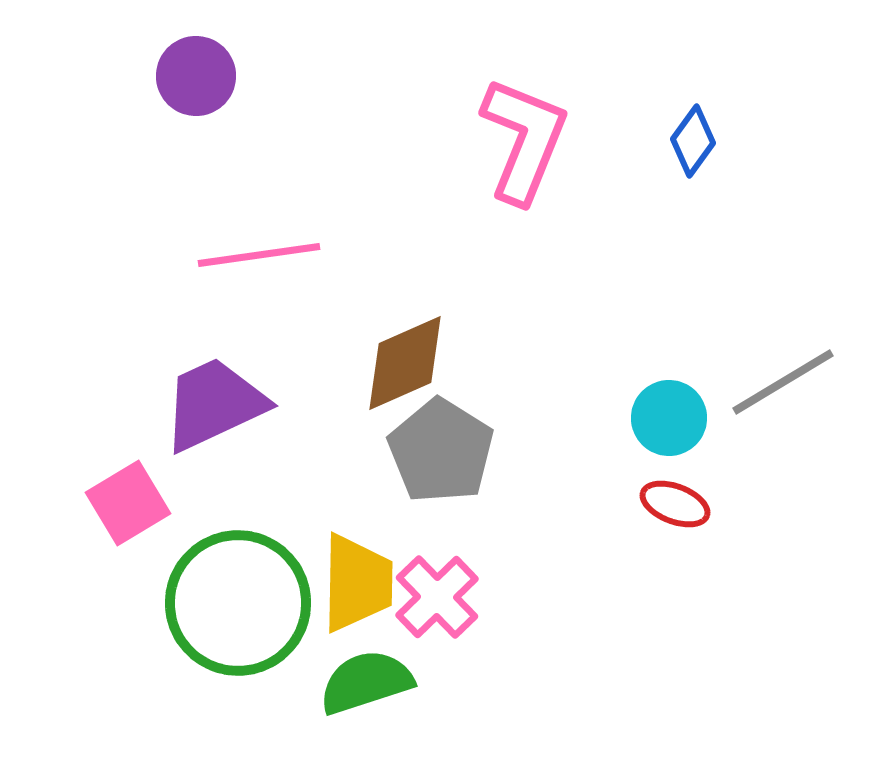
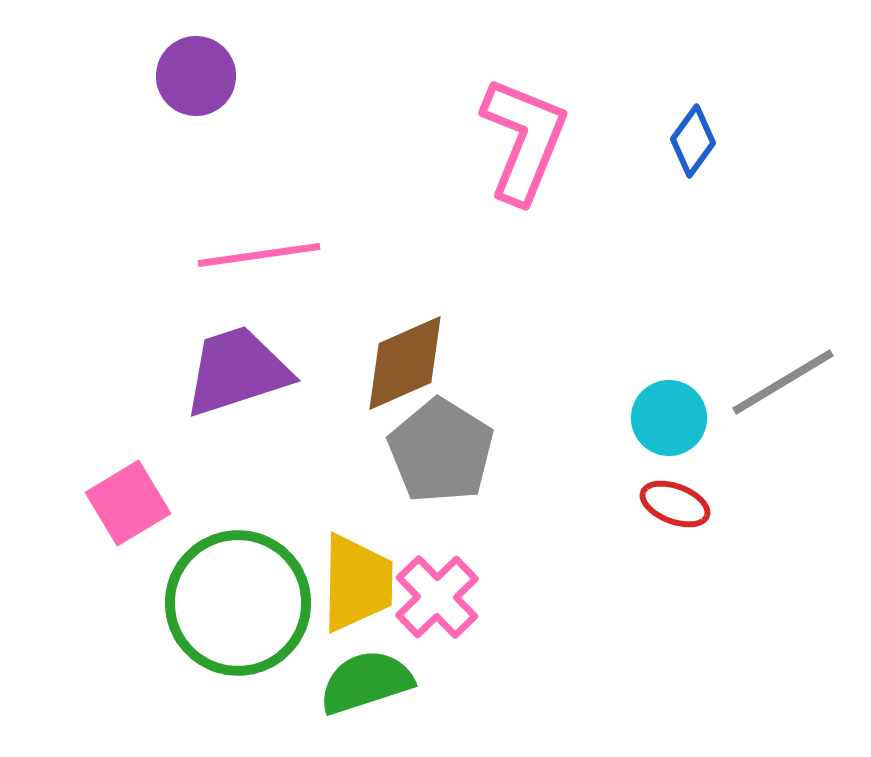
purple trapezoid: moved 23 px right, 33 px up; rotated 7 degrees clockwise
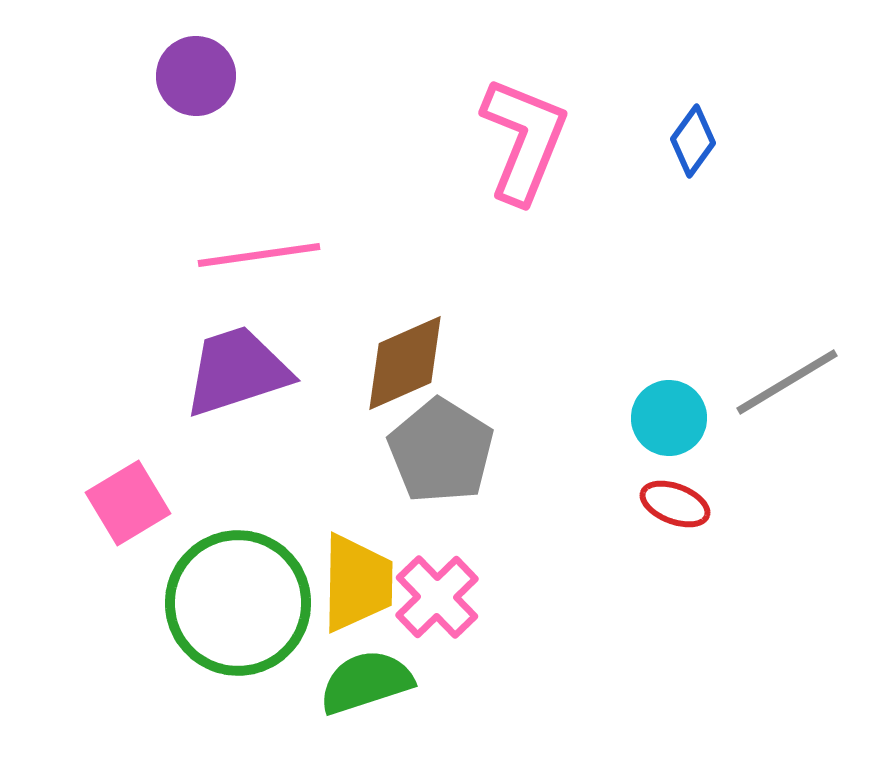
gray line: moved 4 px right
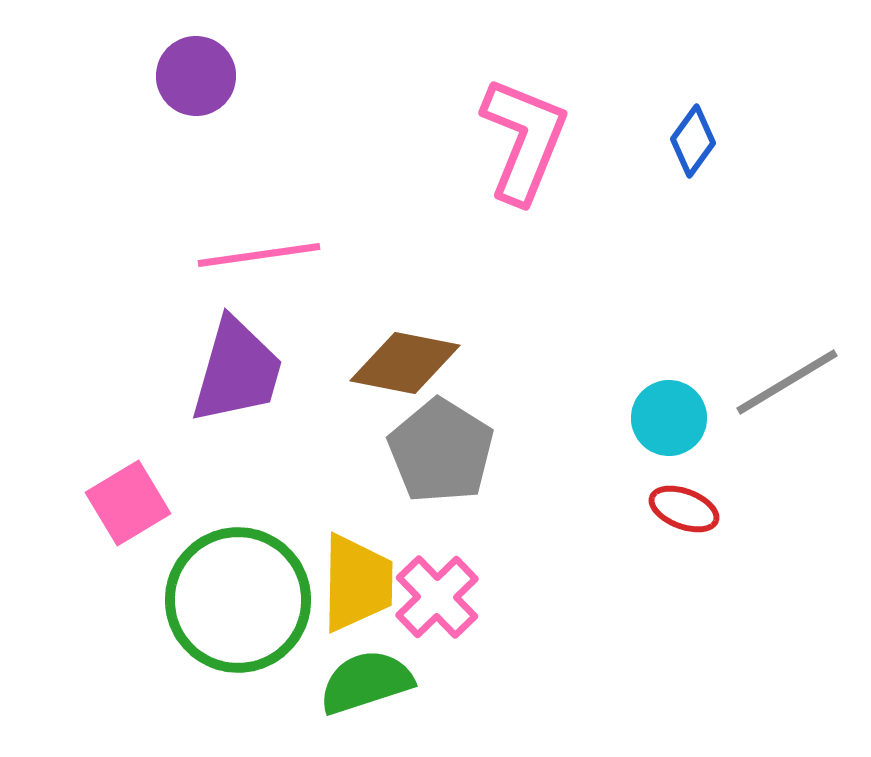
brown diamond: rotated 35 degrees clockwise
purple trapezoid: rotated 124 degrees clockwise
red ellipse: moved 9 px right, 5 px down
green circle: moved 3 px up
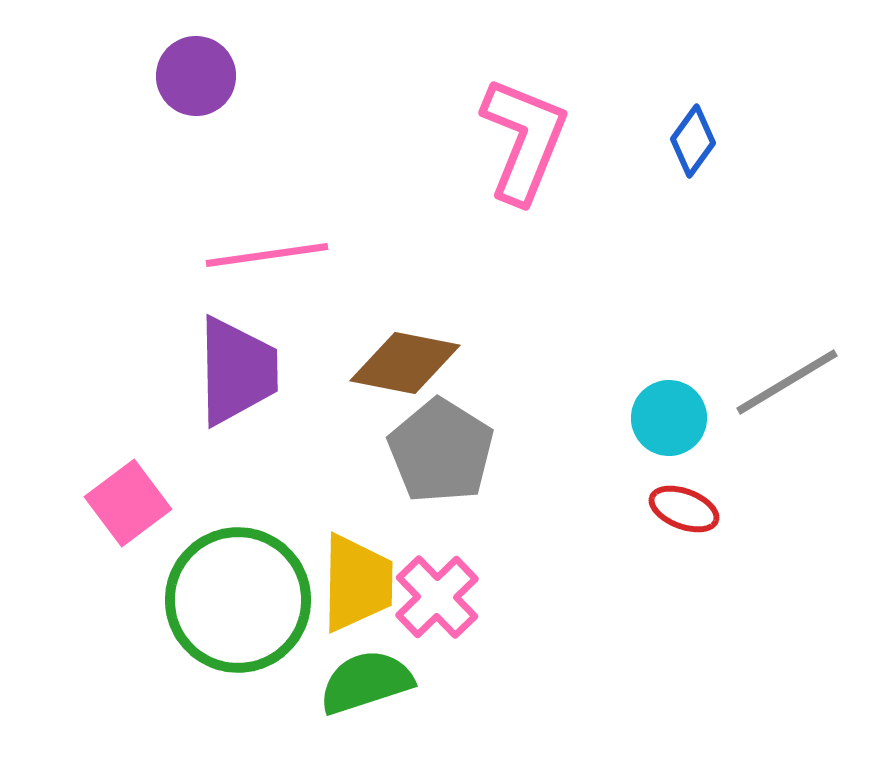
pink line: moved 8 px right
purple trapezoid: rotated 17 degrees counterclockwise
pink square: rotated 6 degrees counterclockwise
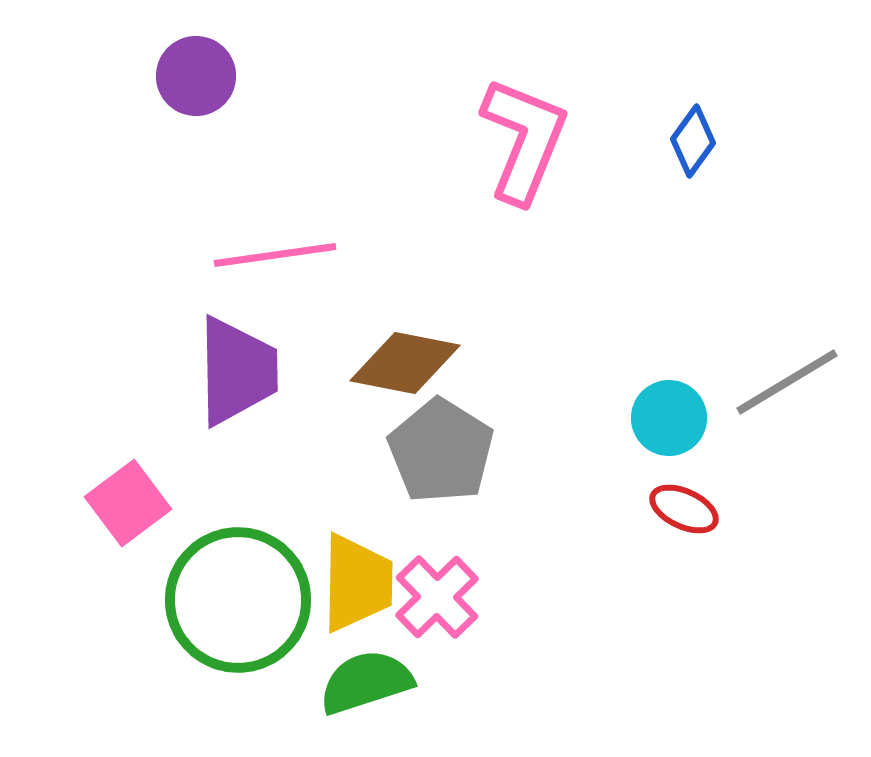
pink line: moved 8 px right
red ellipse: rotated 4 degrees clockwise
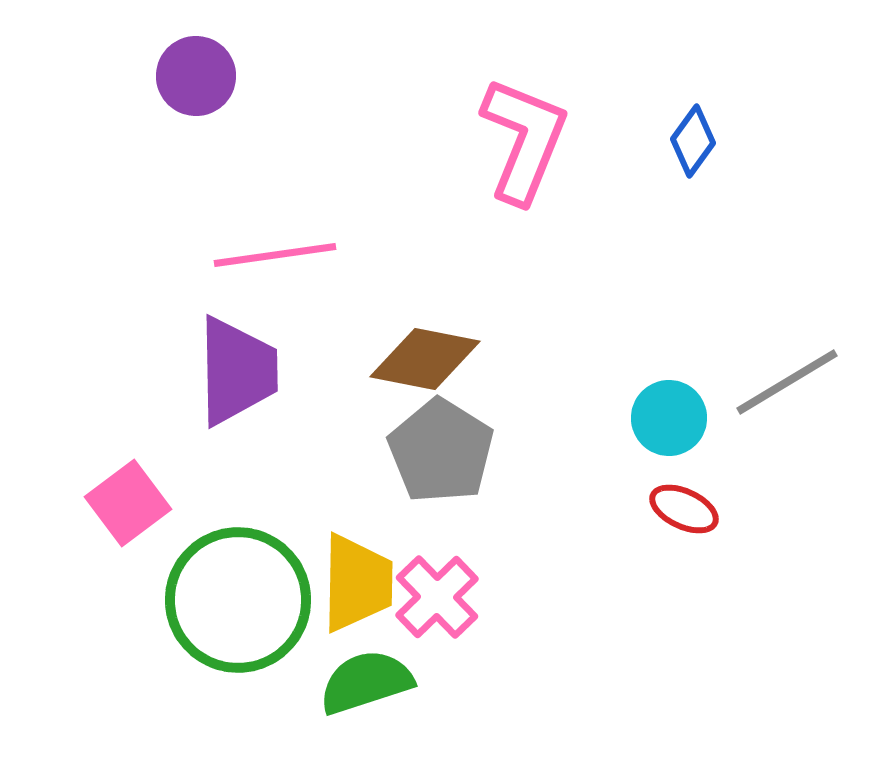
brown diamond: moved 20 px right, 4 px up
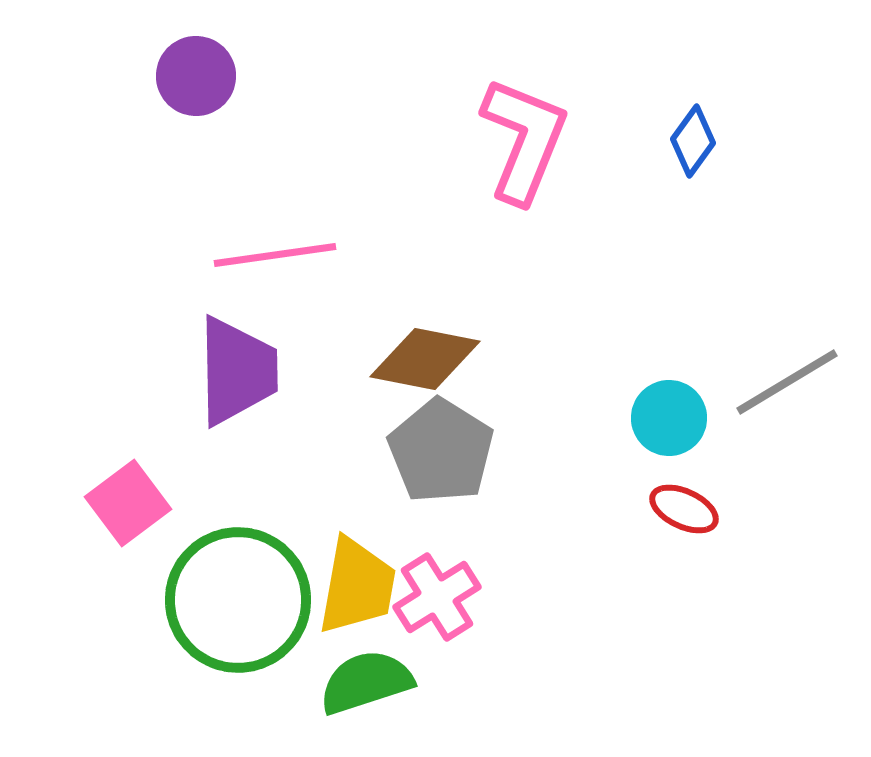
yellow trapezoid: moved 3 px down; rotated 9 degrees clockwise
pink cross: rotated 12 degrees clockwise
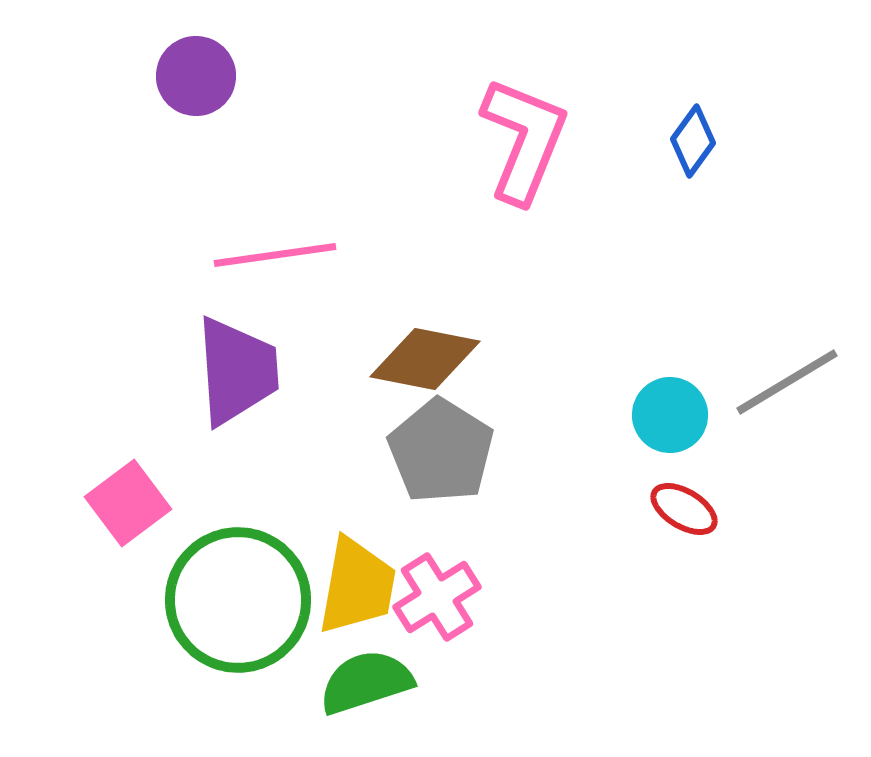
purple trapezoid: rotated 3 degrees counterclockwise
cyan circle: moved 1 px right, 3 px up
red ellipse: rotated 6 degrees clockwise
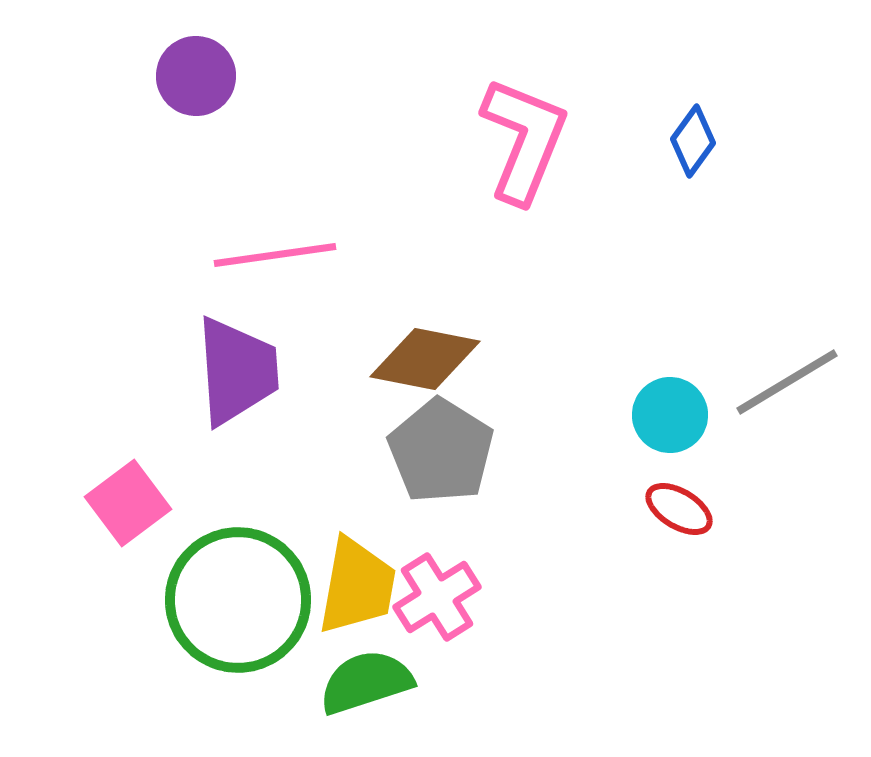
red ellipse: moved 5 px left
